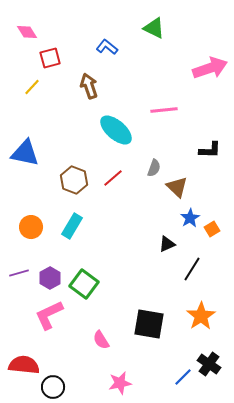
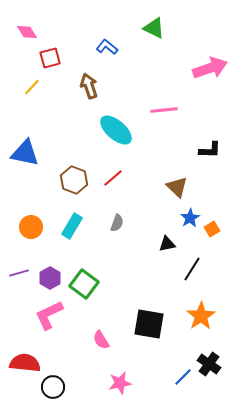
gray semicircle: moved 37 px left, 55 px down
black triangle: rotated 12 degrees clockwise
red semicircle: moved 1 px right, 2 px up
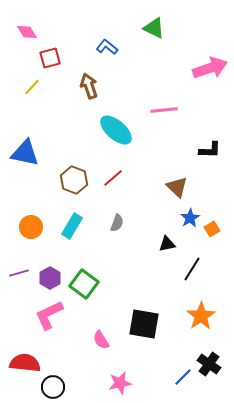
black square: moved 5 px left
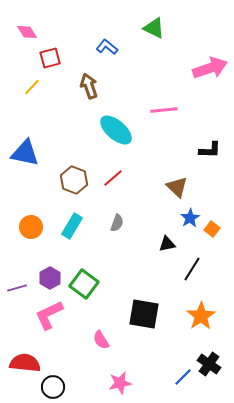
orange square: rotated 21 degrees counterclockwise
purple line: moved 2 px left, 15 px down
black square: moved 10 px up
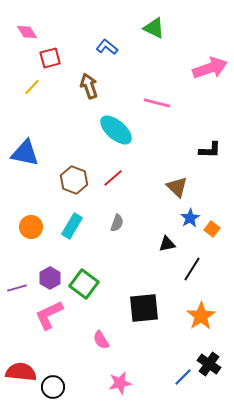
pink line: moved 7 px left, 7 px up; rotated 20 degrees clockwise
black square: moved 6 px up; rotated 16 degrees counterclockwise
red semicircle: moved 4 px left, 9 px down
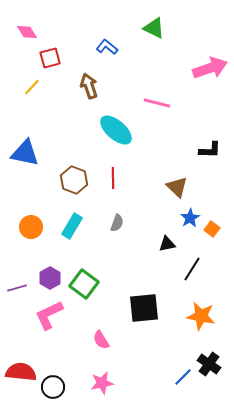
red line: rotated 50 degrees counterclockwise
orange star: rotated 28 degrees counterclockwise
pink star: moved 18 px left
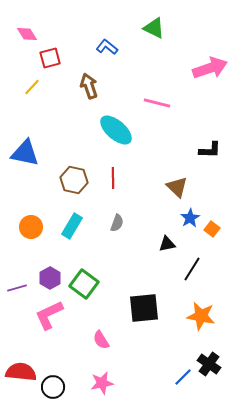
pink diamond: moved 2 px down
brown hexagon: rotated 8 degrees counterclockwise
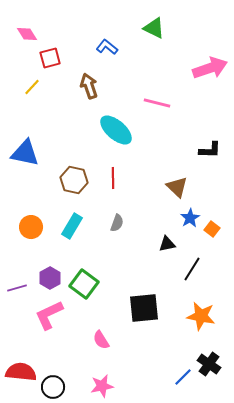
pink star: moved 3 px down
